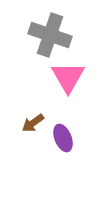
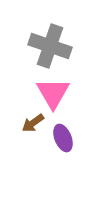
gray cross: moved 11 px down
pink triangle: moved 15 px left, 16 px down
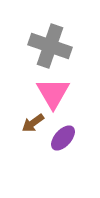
purple ellipse: rotated 64 degrees clockwise
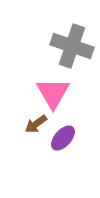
gray cross: moved 22 px right
brown arrow: moved 3 px right, 1 px down
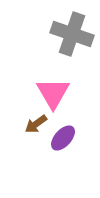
gray cross: moved 12 px up
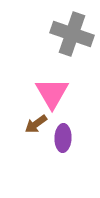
pink triangle: moved 1 px left
purple ellipse: rotated 40 degrees counterclockwise
